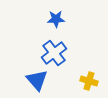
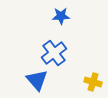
blue star: moved 5 px right, 3 px up
yellow cross: moved 4 px right, 1 px down
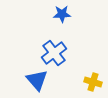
blue star: moved 1 px right, 2 px up
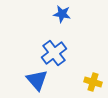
blue star: rotated 12 degrees clockwise
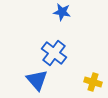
blue star: moved 2 px up
blue cross: rotated 15 degrees counterclockwise
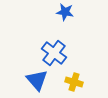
blue star: moved 3 px right
yellow cross: moved 19 px left
